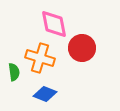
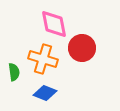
orange cross: moved 3 px right, 1 px down
blue diamond: moved 1 px up
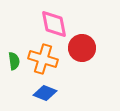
green semicircle: moved 11 px up
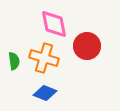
red circle: moved 5 px right, 2 px up
orange cross: moved 1 px right, 1 px up
